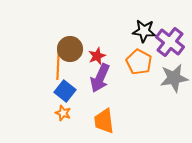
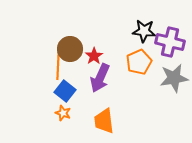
purple cross: rotated 24 degrees counterclockwise
red star: moved 3 px left; rotated 12 degrees counterclockwise
orange pentagon: rotated 20 degrees clockwise
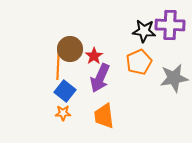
purple cross: moved 17 px up; rotated 12 degrees counterclockwise
orange star: rotated 21 degrees counterclockwise
orange trapezoid: moved 5 px up
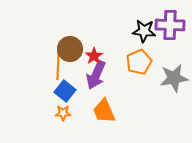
purple arrow: moved 4 px left, 3 px up
orange trapezoid: moved 5 px up; rotated 16 degrees counterclockwise
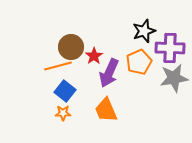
purple cross: moved 23 px down
black star: rotated 25 degrees counterclockwise
brown circle: moved 1 px right, 2 px up
orange line: rotated 72 degrees clockwise
purple arrow: moved 13 px right, 2 px up
orange trapezoid: moved 2 px right, 1 px up
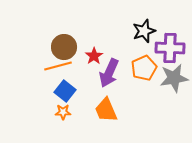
brown circle: moved 7 px left
orange pentagon: moved 5 px right, 6 px down
orange star: moved 1 px up
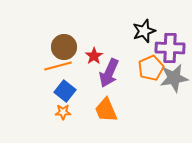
orange pentagon: moved 7 px right
